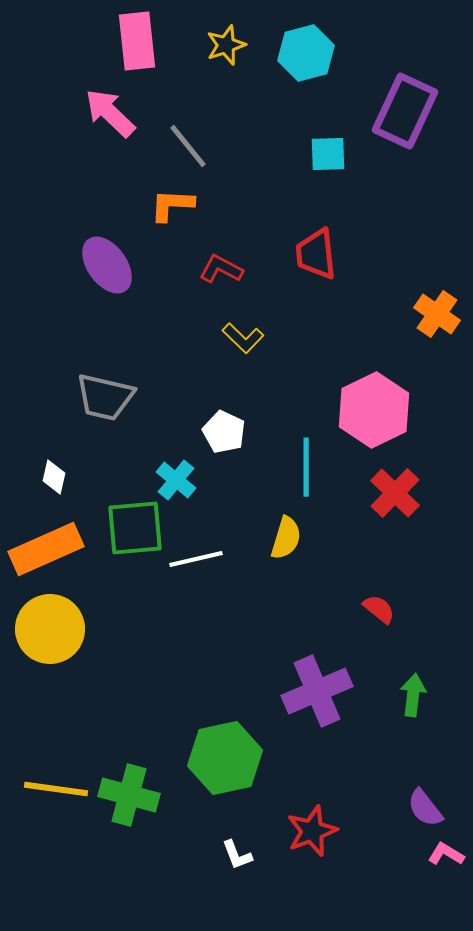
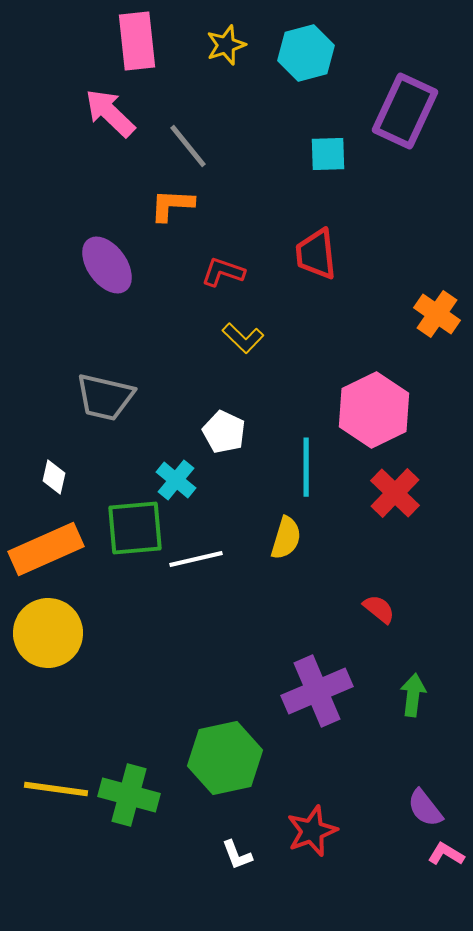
red L-shape: moved 2 px right, 3 px down; rotated 9 degrees counterclockwise
yellow circle: moved 2 px left, 4 px down
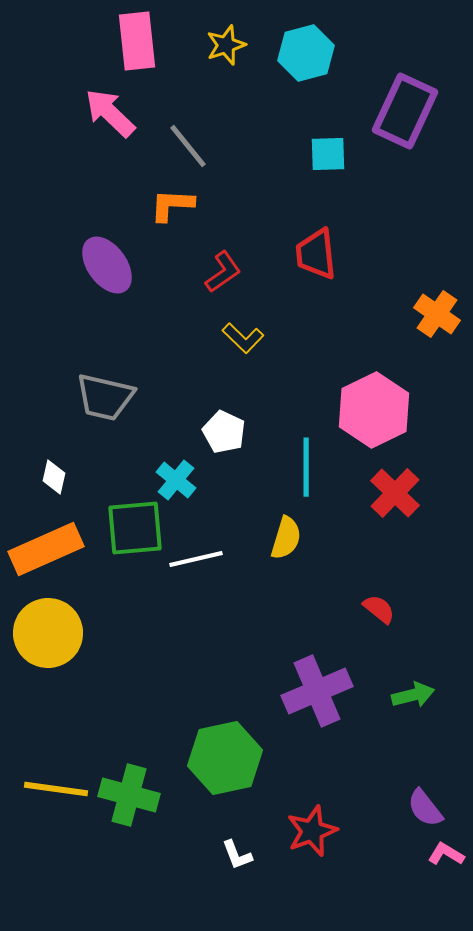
red L-shape: rotated 126 degrees clockwise
green arrow: rotated 69 degrees clockwise
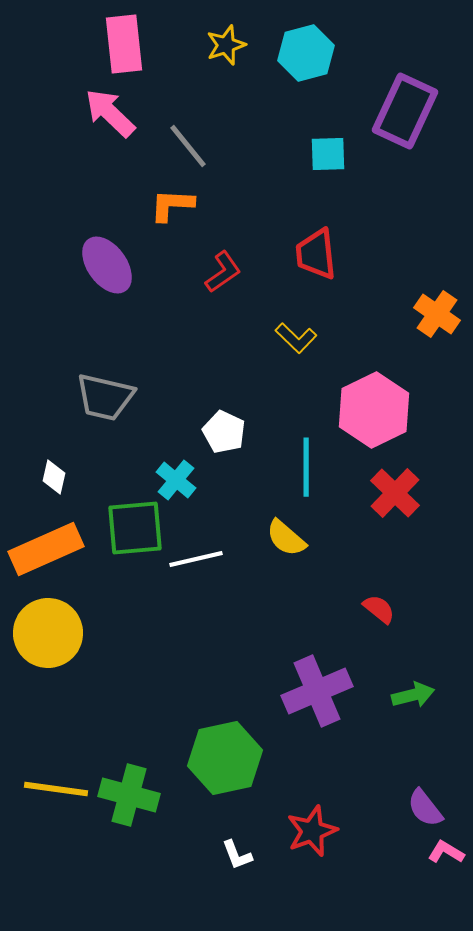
pink rectangle: moved 13 px left, 3 px down
yellow L-shape: moved 53 px right
yellow semicircle: rotated 114 degrees clockwise
pink L-shape: moved 2 px up
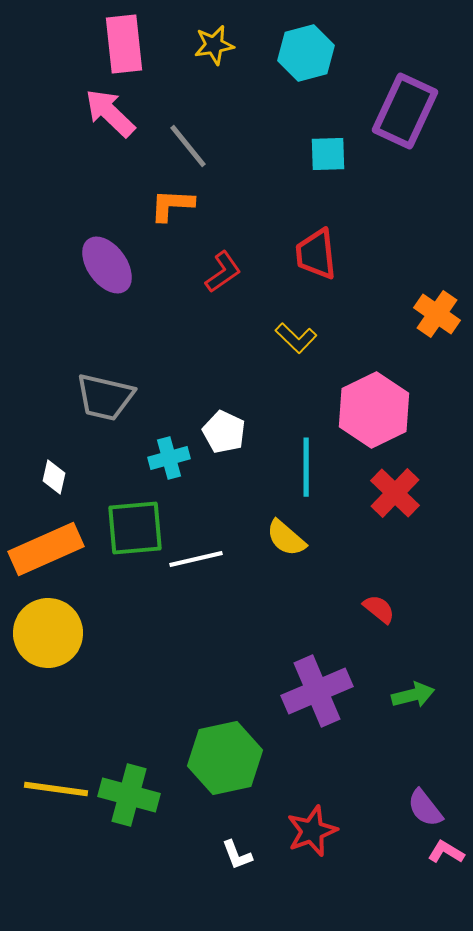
yellow star: moved 12 px left; rotated 9 degrees clockwise
cyan cross: moved 7 px left, 22 px up; rotated 36 degrees clockwise
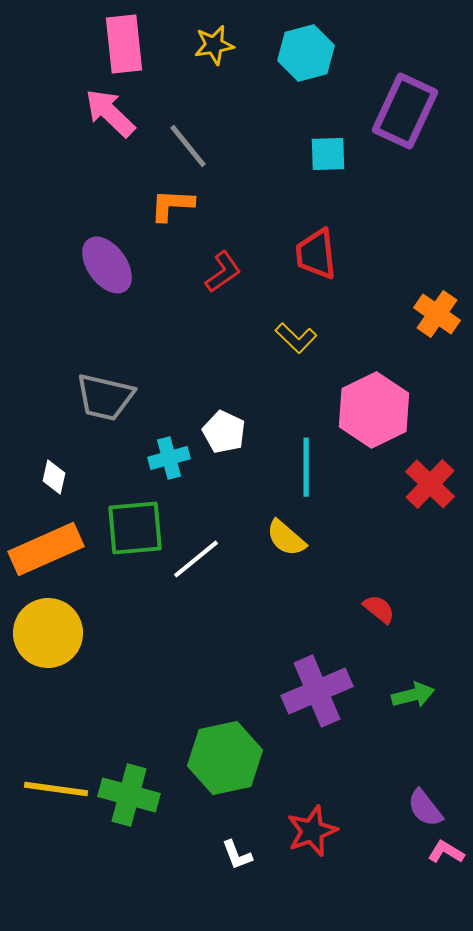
red cross: moved 35 px right, 9 px up
white line: rotated 26 degrees counterclockwise
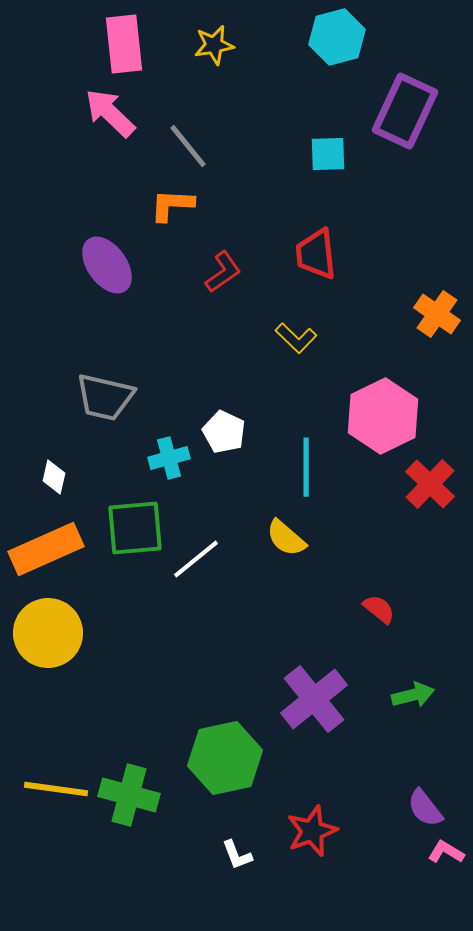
cyan hexagon: moved 31 px right, 16 px up
pink hexagon: moved 9 px right, 6 px down
purple cross: moved 3 px left, 8 px down; rotated 16 degrees counterclockwise
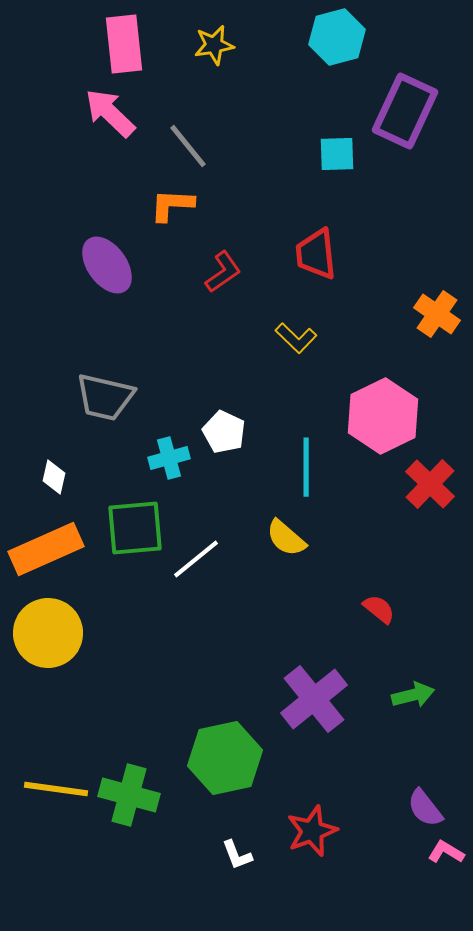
cyan square: moved 9 px right
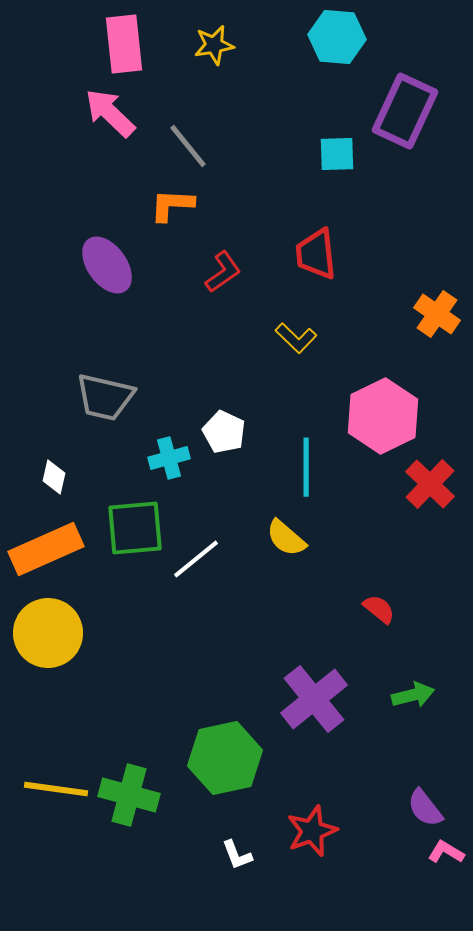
cyan hexagon: rotated 20 degrees clockwise
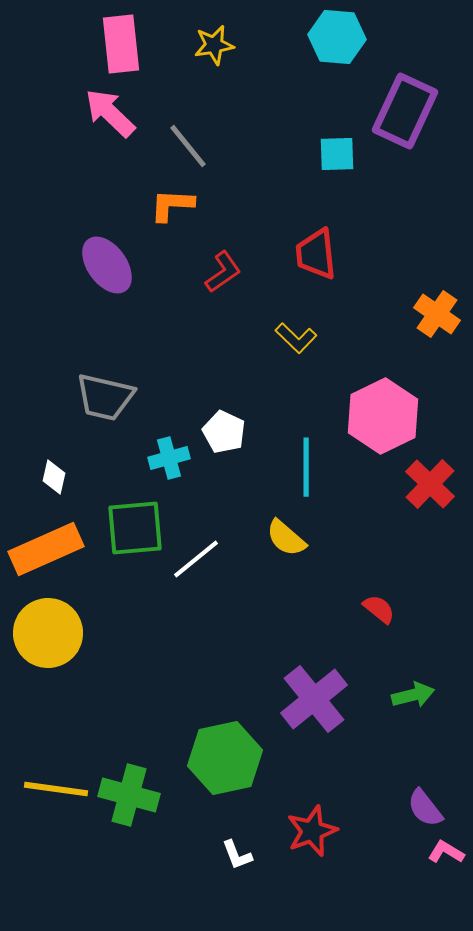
pink rectangle: moved 3 px left
